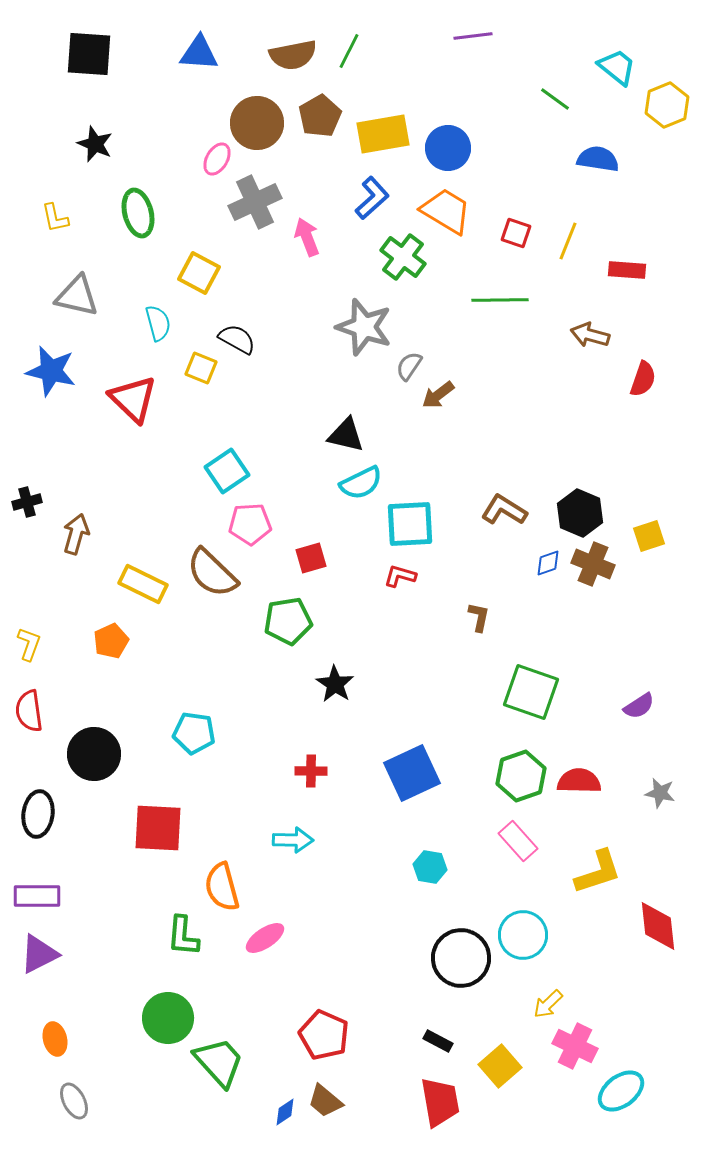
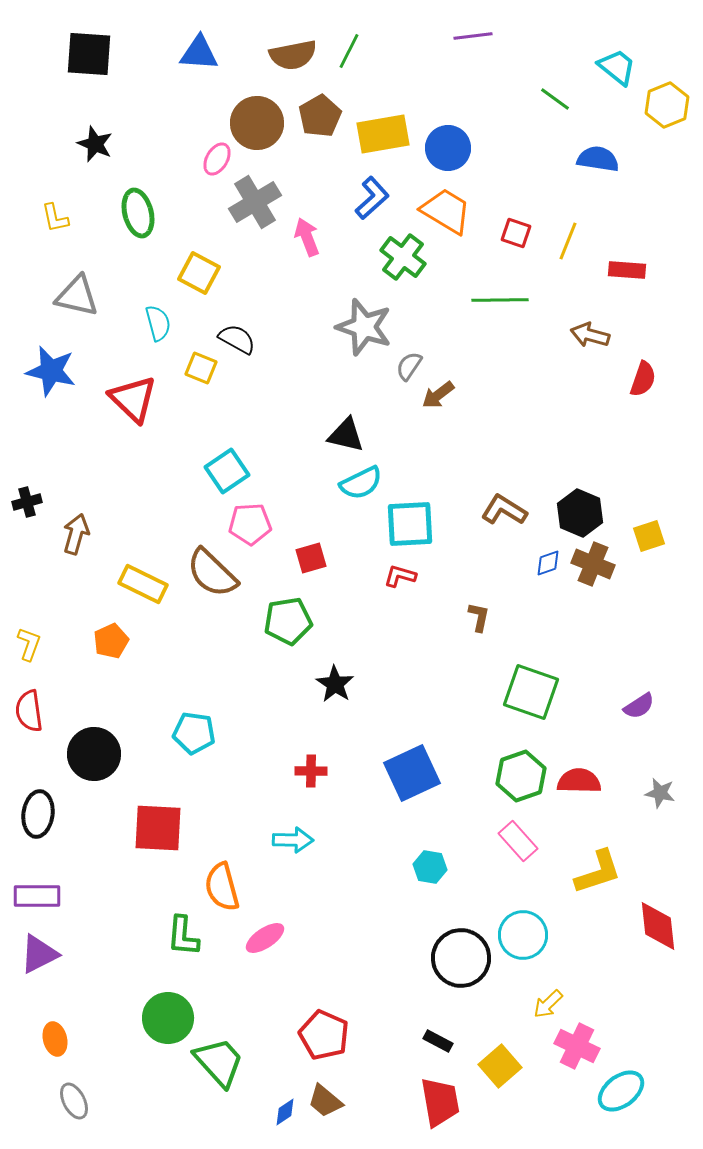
gray cross at (255, 202): rotated 6 degrees counterclockwise
pink cross at (575, 1046): moved 2 px right
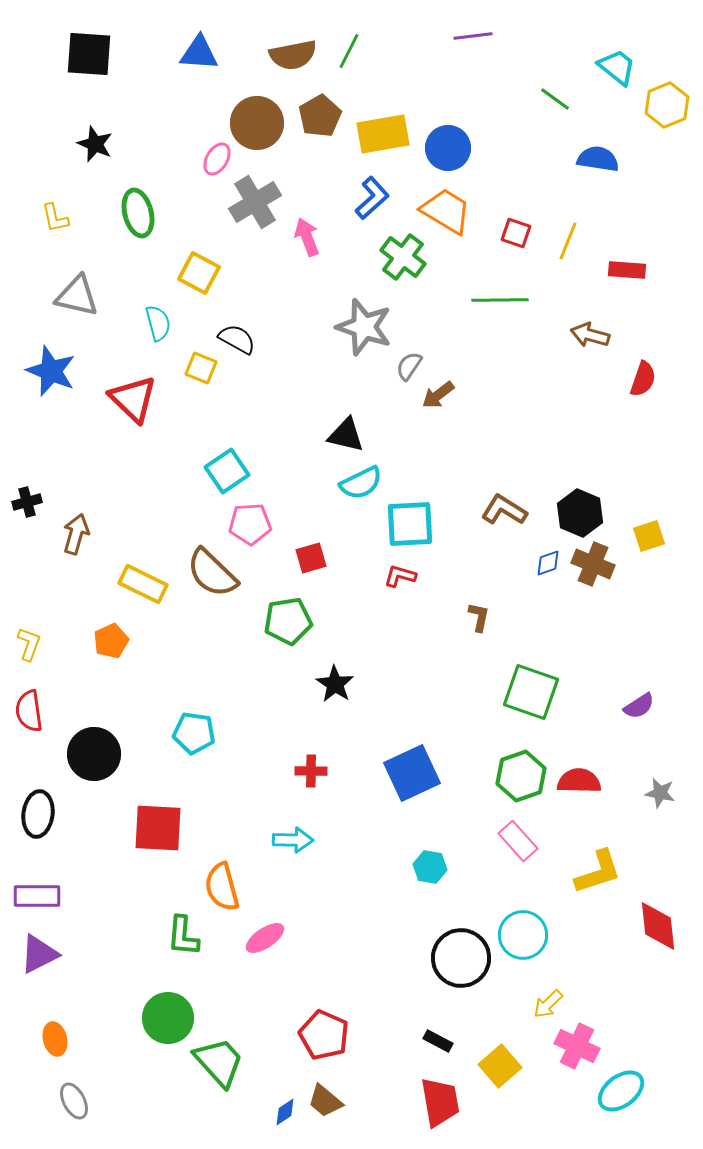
blue star at (51, 371): rotated 9 degrees clockwise
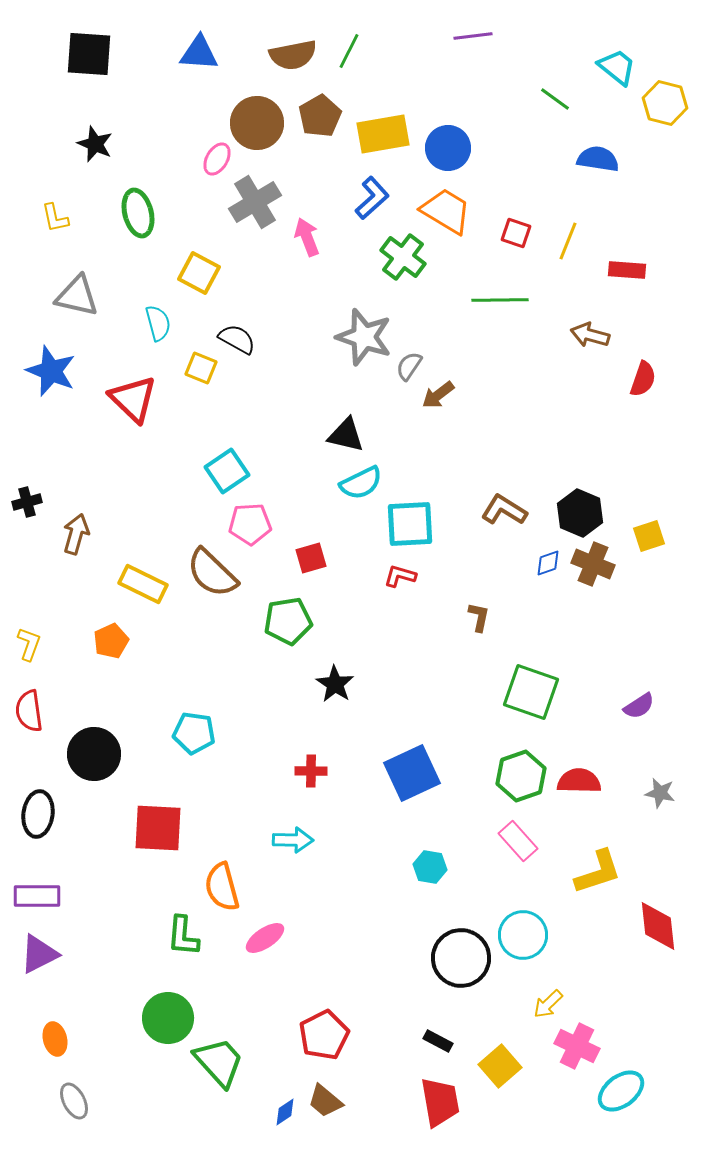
yellow hexagon at (667, 105): moved 2 px left, 2 px up; rotated 24 degrees counterclockwise
gray star at (364, 327): moved 10 px down
red pentagon at (324, 1035): rotated 21 degrees clockwise
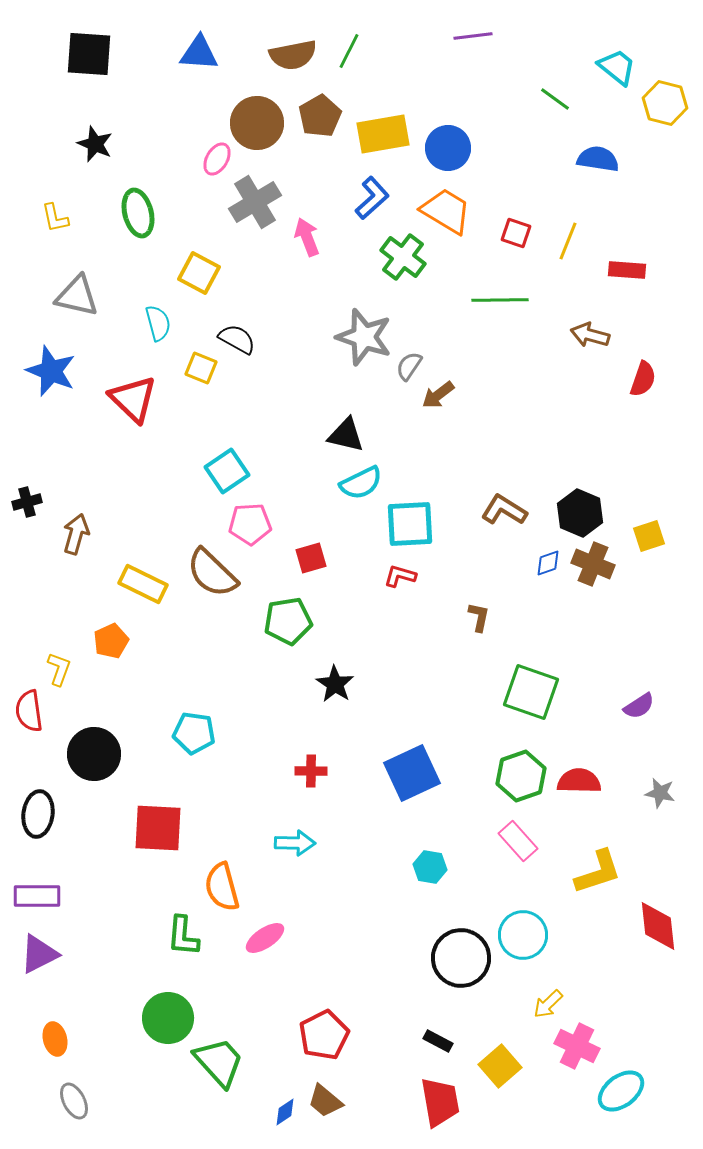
yellow L-shape at (29, 644): moved 30 px right, 25 px down
cyan arrow at (293, 840): moved 2 px right, 3 px down
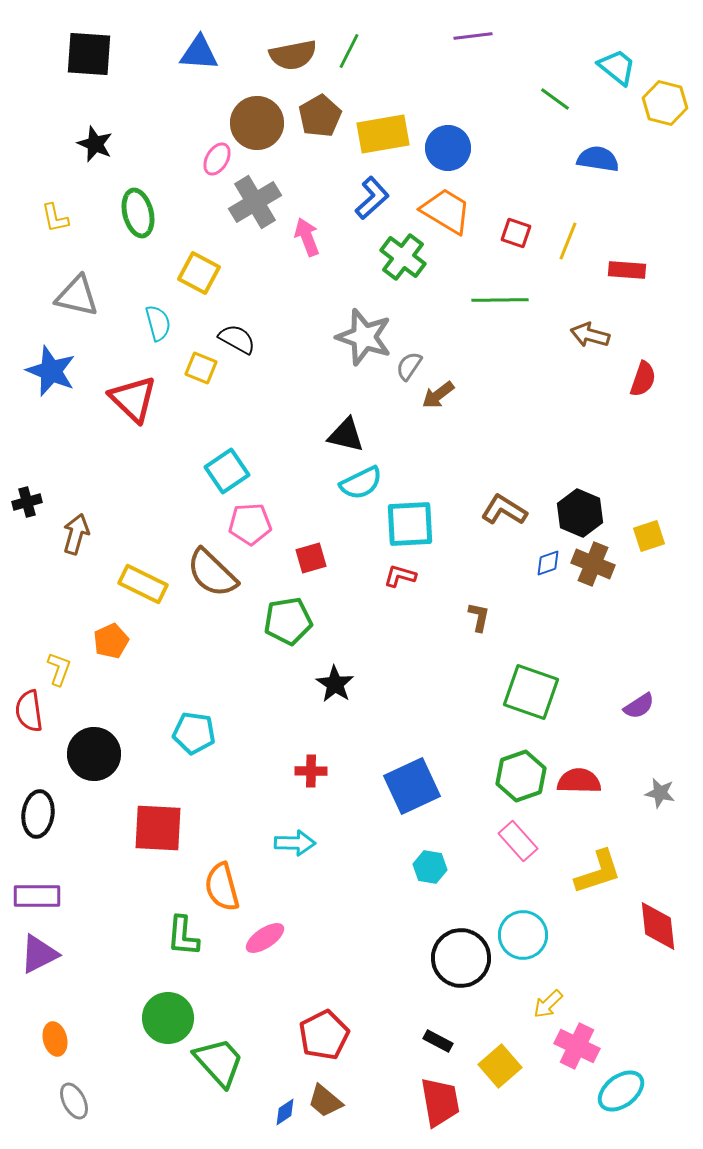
blue square at (412, 773): moved 13 px down
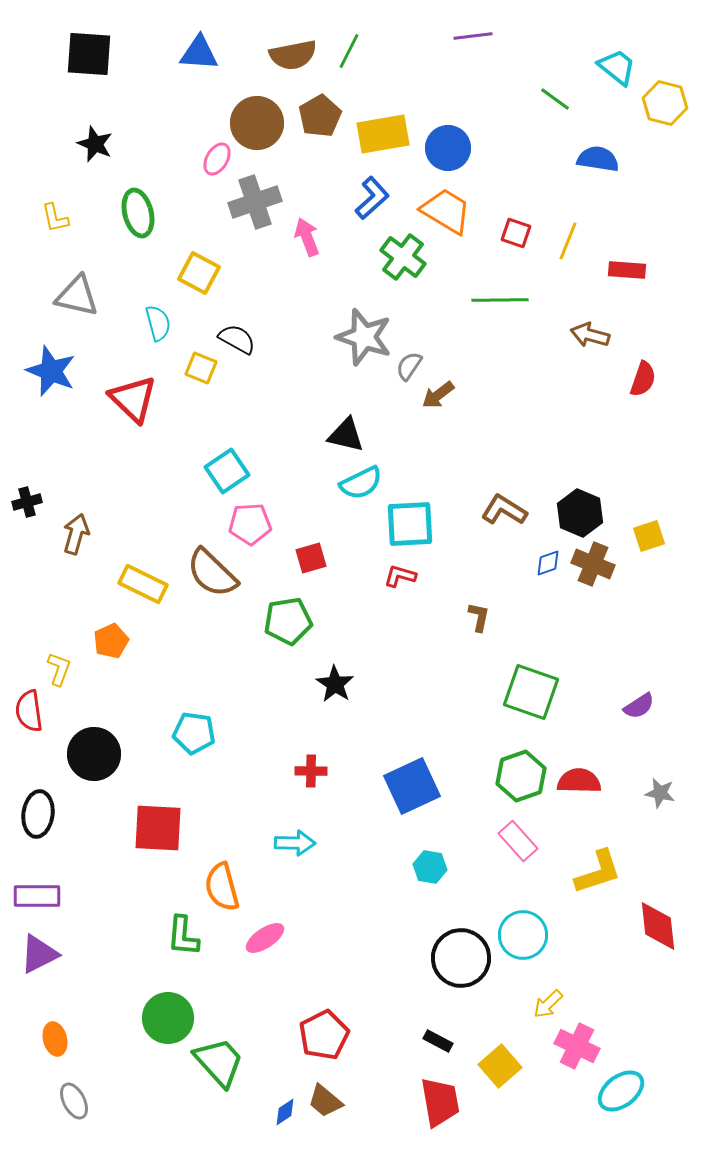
gray cross at (255, 202): rotated 12 degrees clockwise
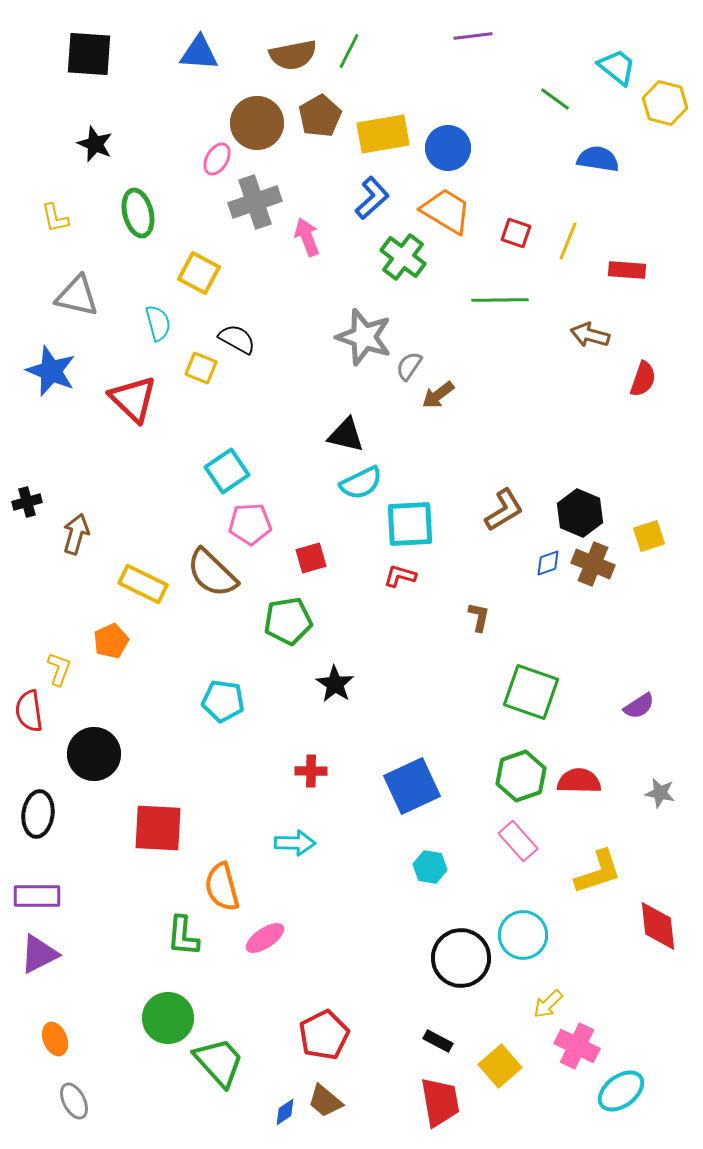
brown L-shape at (504, 510): rotated 117 degrees clockwise
cyan pentagon at (194, 733): moved 29 px right, 32 px up
orange ellipse at (55, 1039): rotated 8 degrees counterclockwise
